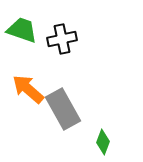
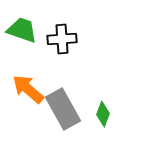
black cross: rotated 8 degrees clockwise
green diamond: moved 28 px up
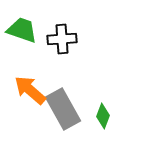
orange arrow: moved 2 px right, 1 px down
green diamond: moved 2 px down
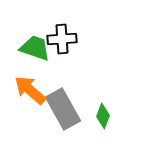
green trapezoid: moved 13 px right, 18 px down
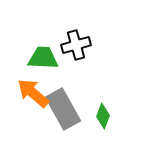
black cross: moved 14 px right, 6 px down; rotated 12 degrees counterclockwise
green trapezoid: moved 8 px right, 10 px down; rotated 16 degrees counterclockwise
orange arrow: moved 3 px right, 3 px down
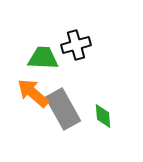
green diamond: rotated 25 degrees counterclockwise
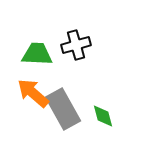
green trapezoid: moved 6 px left, 4 px up
green diamond: rotated 10 degrees counterclockwise
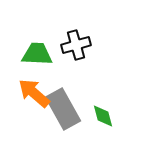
orange arrow: moved 1 px right
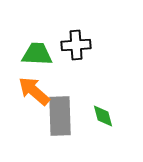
black cross: rotated 12 degrees clockwise
orange arrow: moved 2 px up
gray rectangle: moved 3 px left, 7 px down; rotated 27 degrees clockwise
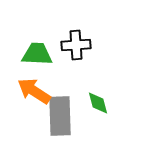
orange arrow: rotated 8 degrees counterclockwise
green diamond: moved 5 px left, 13 px up
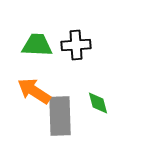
green trapezoid: moved 9 px up
